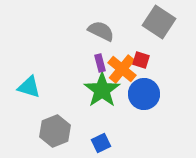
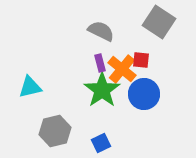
red square: rotated 12 degrees counterclockwise
cyan triangle: moved 1 px right; rotated 30 degrees counterclockwise
gray hexagon: rotated 8 degrees clockwise
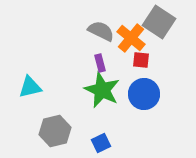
orange cross: moved 9 px right, 31 px up
green star: rotated 12 degrees counterclockwise
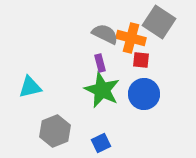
gray semicircle: moved 4 px right, 3 px down
orange cross: rotated 24 degrees counterclockwise
gray hexagon: rotated 8 degrees counterclockwise
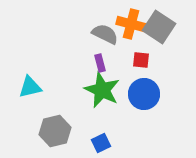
gray square: moved 5 px down
orange cross: moved 14 px up
gray hexagon: rotated 8 degrees clockwise
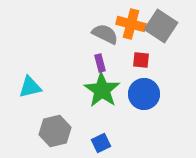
gray square: moved 2 px right, 1 px up
green star: rotated 9 degrees clockwise
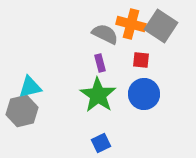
green star: moved 4 px left, 5 px down
gray hexagon: moved 33 px left, 20 px up
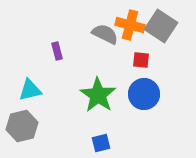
orange cross: moved 1 px left, 1 px down
purple rectangle: moved 43 px left, 12 px up
cyan triangle: moved 3 px down
gray hexagon: moved 15 px down
blue square: rotated 12 degrees clockwise
